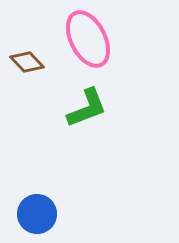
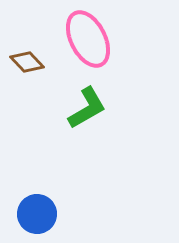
green L-shape: rotated 9 degrees counterclockwise
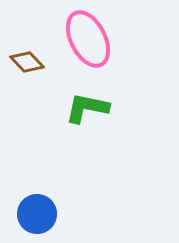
green L-shape: rotated 138 degrees counterclockwise
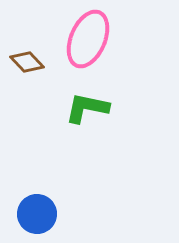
pink ellipse: rotated 50 degrees clockwise
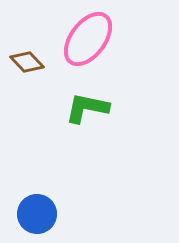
pink ellipse: rotated 14 degrees clockwise
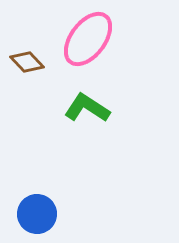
green L-shape: rotated 21 degrees clockwise
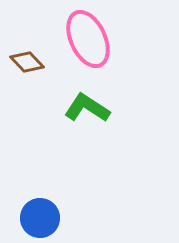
pink ellipse: rotated 62 degrees counterclockwise
blue circle: moved 3 px right, 4 px down
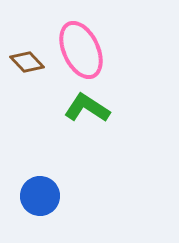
pink ellipse: moved 7 px left, 11 px down
blue circle: moved 22 px up
